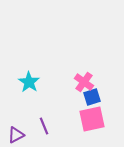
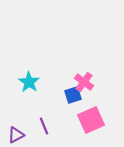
blue square: moved 19 px left, 2 px up
pink square: moved 1 px left, 1 px down; rotated 12 degrees counterclockwise
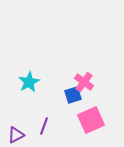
cyan star: rotated 10 degrees clockwise
purple line: rotated 42 degrees clockwise
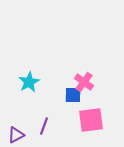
blue square: rotated 18 degrees clockwise
pink square: rotated 16 degrees clockwise
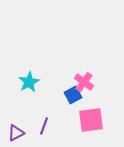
blue square: rotated 30 degrees counterclockwise
purple triangle: moved 2 px up
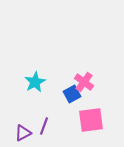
cyan star: moved 6 px right
blue square: moved 1 px left, 1 px up
purple triangle: moved 7 px right
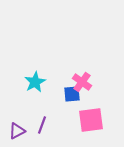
pink cross: moved 2 px left
blue square: rotated 24 degrees clockwise
purple line: moved 2 px left, 1 px up
purple triangle: moved 6 px left, 2 px up
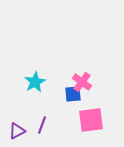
blue square: moved 1 px right
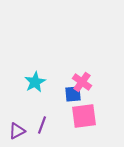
pink square: moved 7 px left, 4 px up
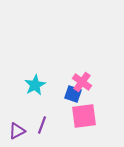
cyan star: moved 3 px down
blue square: rotated 24 degrees clockwise
